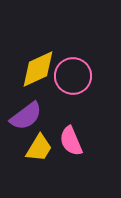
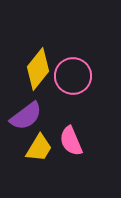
yellow diamond: rotated 27 degrees counterclockwise
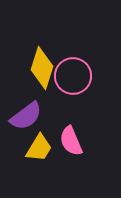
yellow diamond: moved 4 px right, 1 px up; rotated 21 degrees counterclockwise
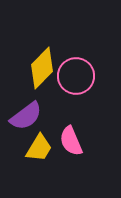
yellow diamond: rotated 27 degrees clockwise
pink circle: moved 3 px right
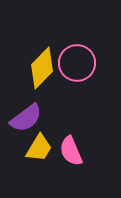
pink circle: moved 1 px right, 13 px up
purple semicircle: moved 2 px down
pink semicircle: moved 10 px down
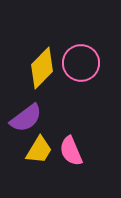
pink circle: moved 4 px right
yellow trapezoid: moved 2 px down
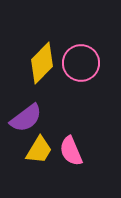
yellow diamond: moved 5 px up
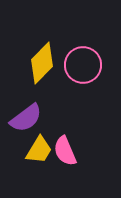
pink circle: moved 2 px right, 2 px down
pink semicircle: moved 6 px left
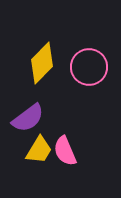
pink circle: moved 6 px right, 2 px down
purple semicircle: moved 2 px right
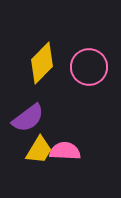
pink semicircle: rotated 116 degrees clockwise
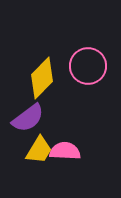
yellow diamond: moved 15 px down
pink circle: moved 1 px left, 1 px up
